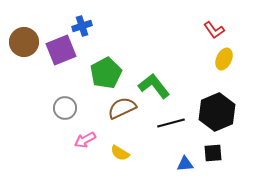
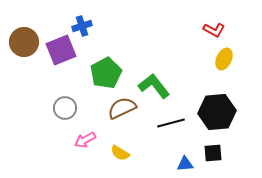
red L-shape: rotated 25 degrees counterclockwise
black hexagon: rotated 18 degrees clockwise
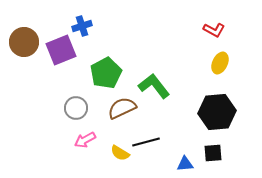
yellow ellipse: moved 4 px left, 4 px down
gray circle: moved 11 px right
black line: moved 25 px left, 19 px down
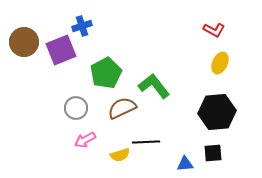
black line: rotated 12 degrees clockwise
yellow semicircle: moved 2 px down; rotated 48 degrees counterclockwise
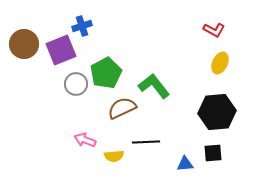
brown circle: moved 2 px down
gray circle: moved 24 px up
pink arrow: rotated 50 degrees clockwise
yellow semicircle: moved 6 px left, 1 px down; rotated 12 degrees clockwise
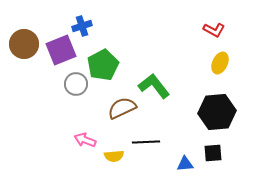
green pentagon: moved 3 px left, 8 px up
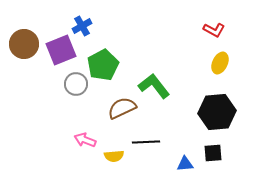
blue cross: rotated 12 degrees counterclockwise
